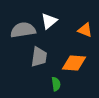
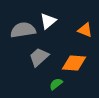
white triangle: moved 1 px left
gray trapezoid: rotated 140 degrees counterclockwise
green semicircle: rotated 120 degrees counterclockwise
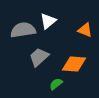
orange diamond: moved 1 px down
